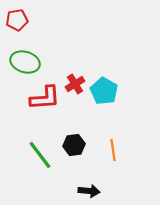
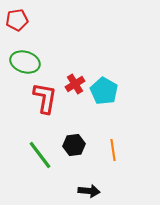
red L-shape: rotated 76 degrees counterclockwise
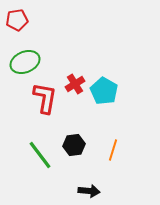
green ellipse: rotated 40 degrees counterclockwise
orange line: rotated 25 degrees clockwise
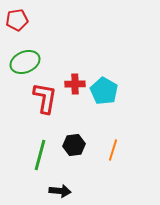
red cross: rotated 30 degrees clockwise
green line: rotated 52 degrees clockwise
black arrow: moved 29 px left
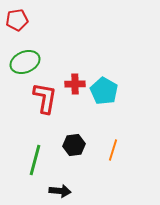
green line: moved 5 px left, 5 px down
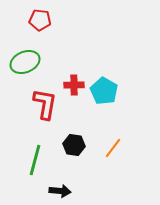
red pentagon: moved 23 px right; rotated 15 degrees clockwise
red cross: moved 1 px left, 1 px down
red L-shape: moved 6 px down
black hexagon: rotated 15 degrees clockwise
orange line: moved 2 px up; rotated 20 degrees clockwise
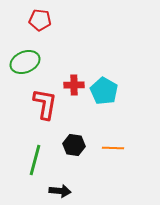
orange line: rotated 55 degrees clockwise
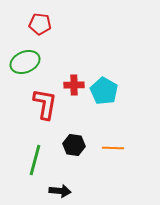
red pentagon: moved 4 px down
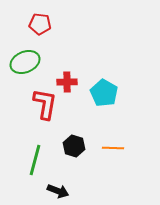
red cross: moved 7 px left, 3 px up
cyan pentagon: moved 2 px down
black hexagon: moved 1 px down; rotated 10 degrees clockwise
black arrow: moved 2 px left; rotated 15 degrees clockwise
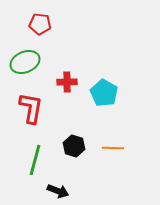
red L-shape: moved 14 px left, 4 px down
